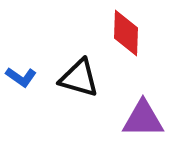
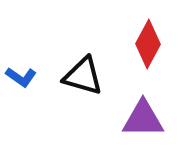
red diamond: moved 22 px right, 11 px down; rotated 27 degrees clockwise
black triangle: moved 4 px right, 2 px up
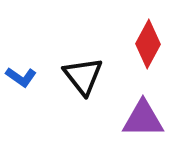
black triangle: rotated 36 degrees clockwise
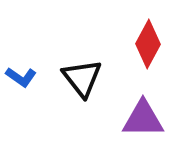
black triangle: moved 1 px left, 2 px down
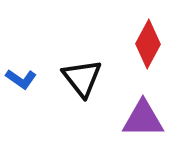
blue L-shape: moved 2 px down
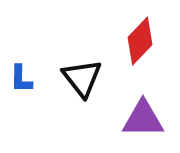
red diamond: moved 8 px left, 3 px up; rotated 15 degrees clockwise
blue L-shape: rotated 56 degrees clockwise
